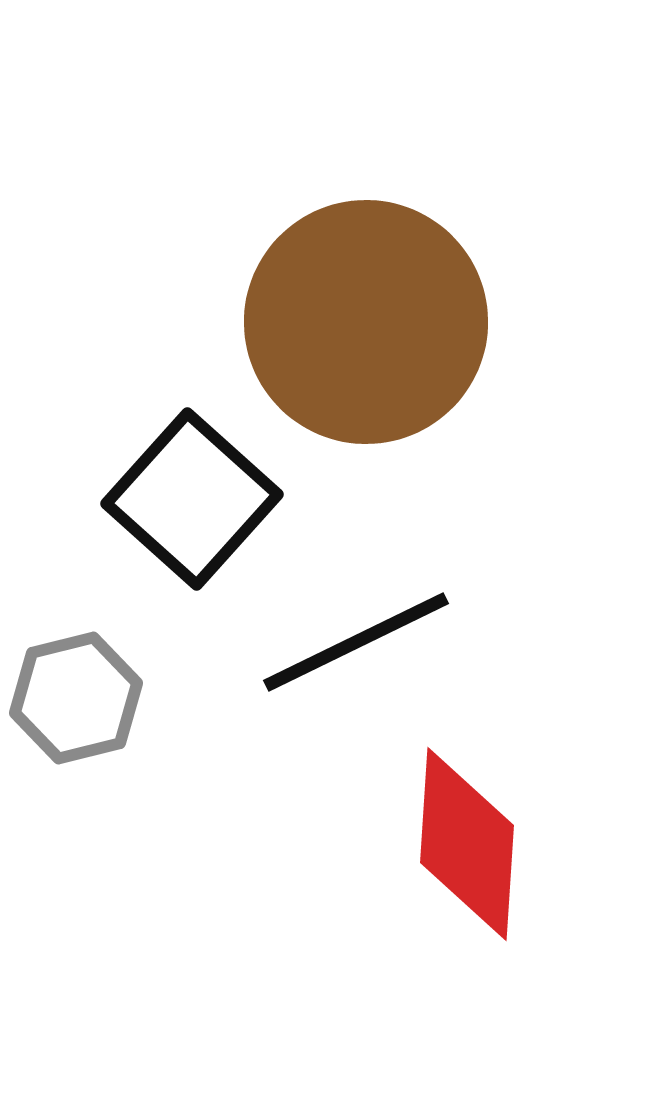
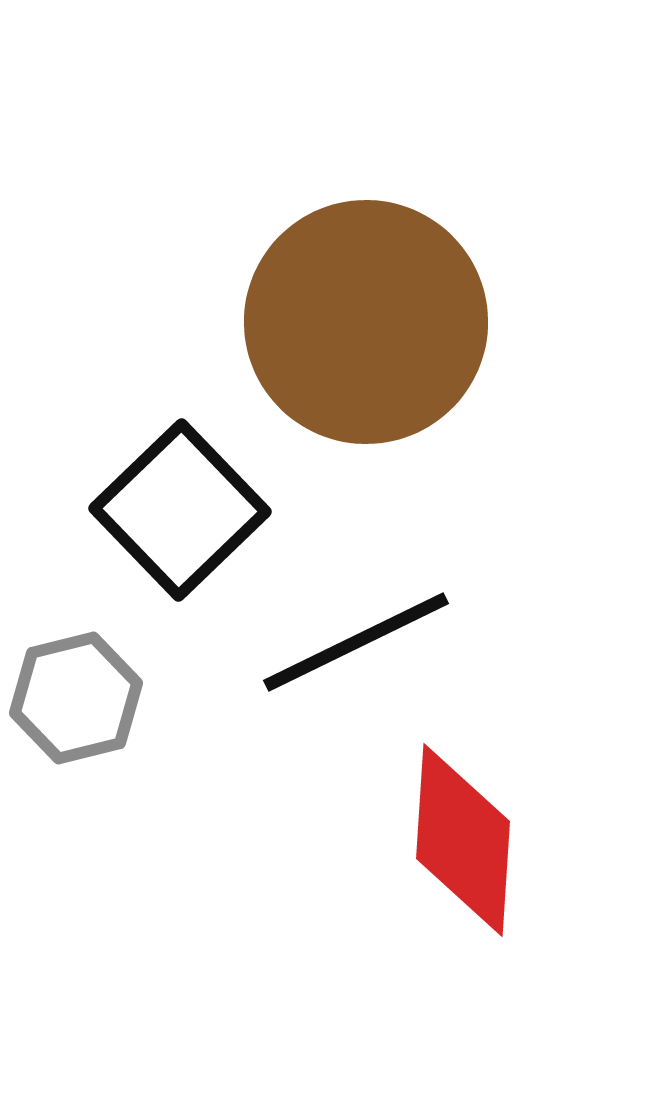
black square: moved 12 px left, 11 px down; rotated 4 degrees clockwise
red diamond: moved 4 px left, 4 px up
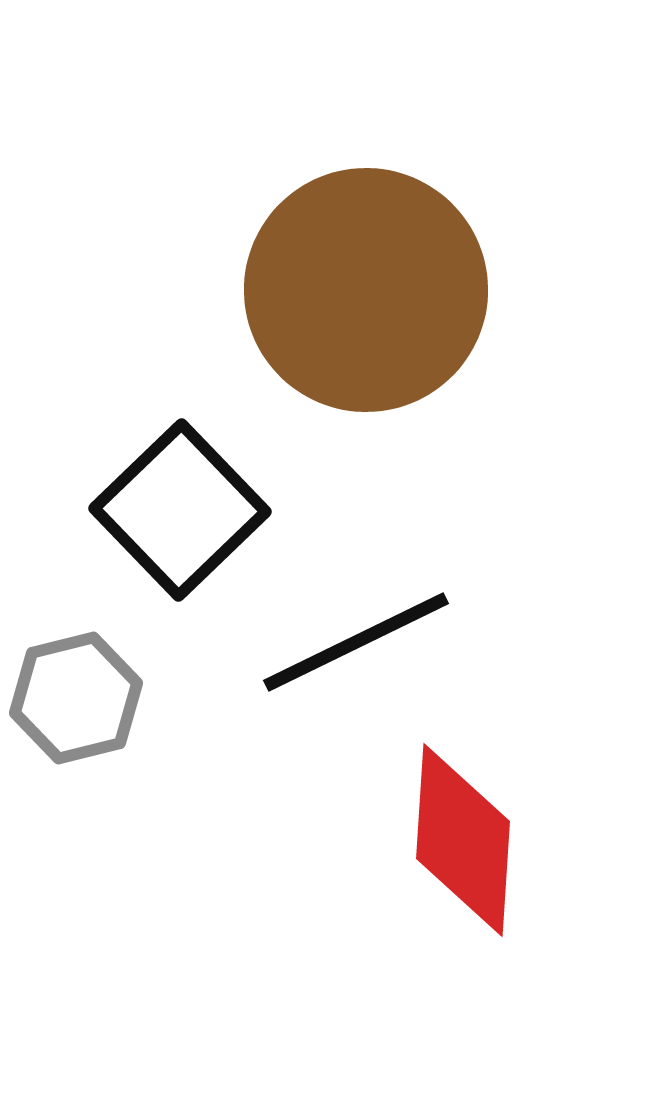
brown circle: moved 32 px up
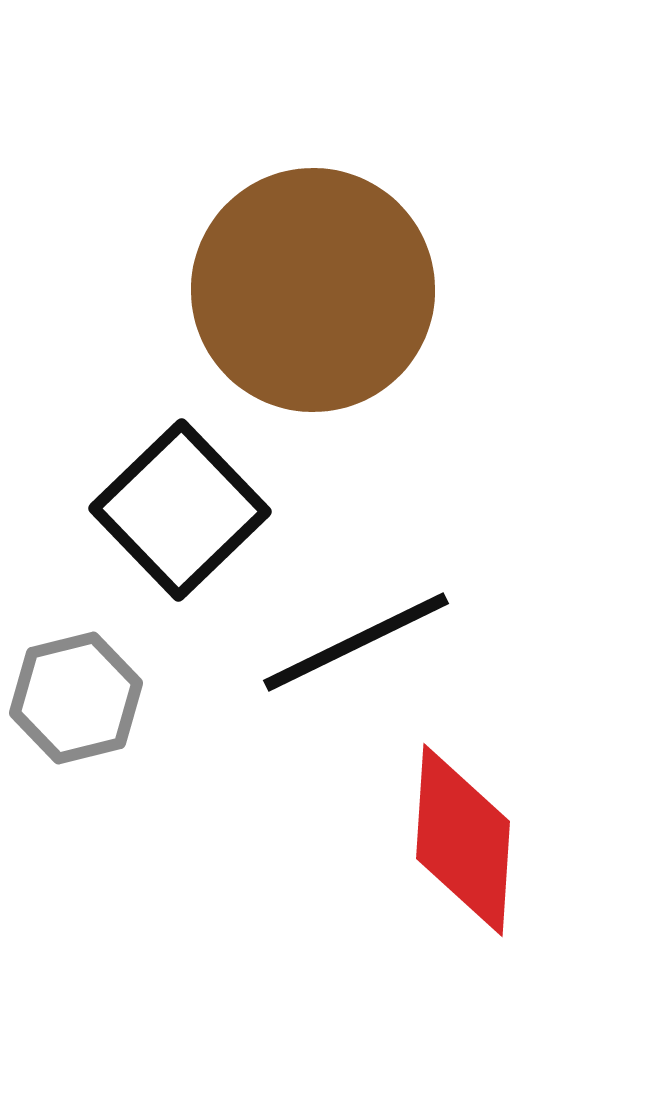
brown circle: moved 53 px left
